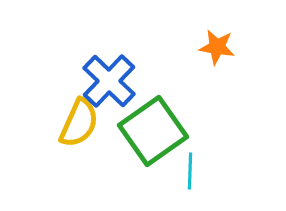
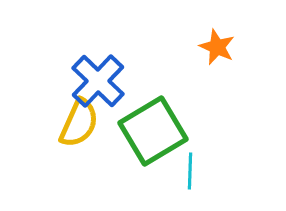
orange star: rotated 15 degrees clockwise
blue cross: moved 11 px left
green square: rotated 4 degrees clockwise
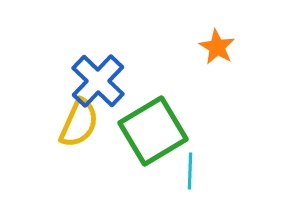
orange star: rotated 6 degrees clockwise
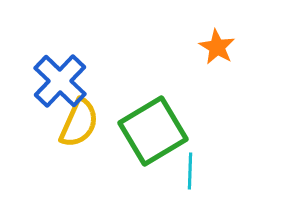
blue cross: moved 38 px left
